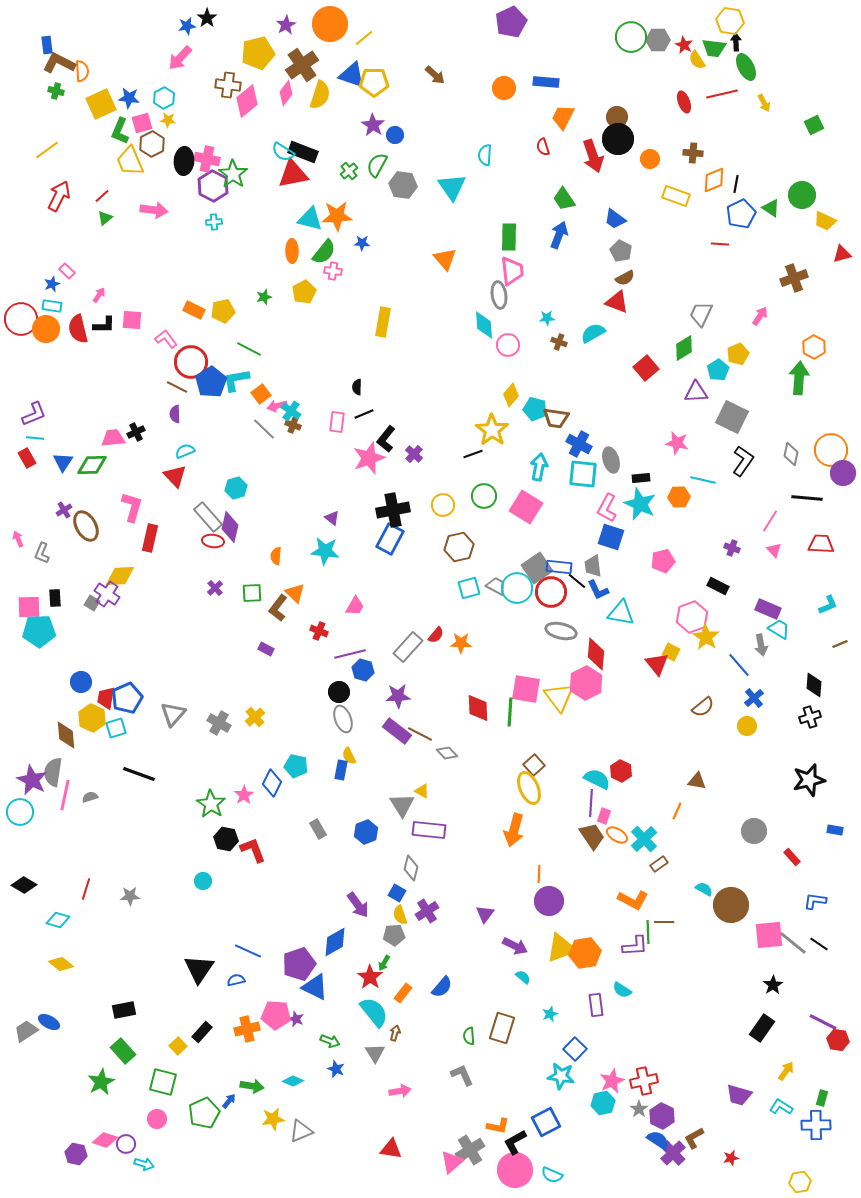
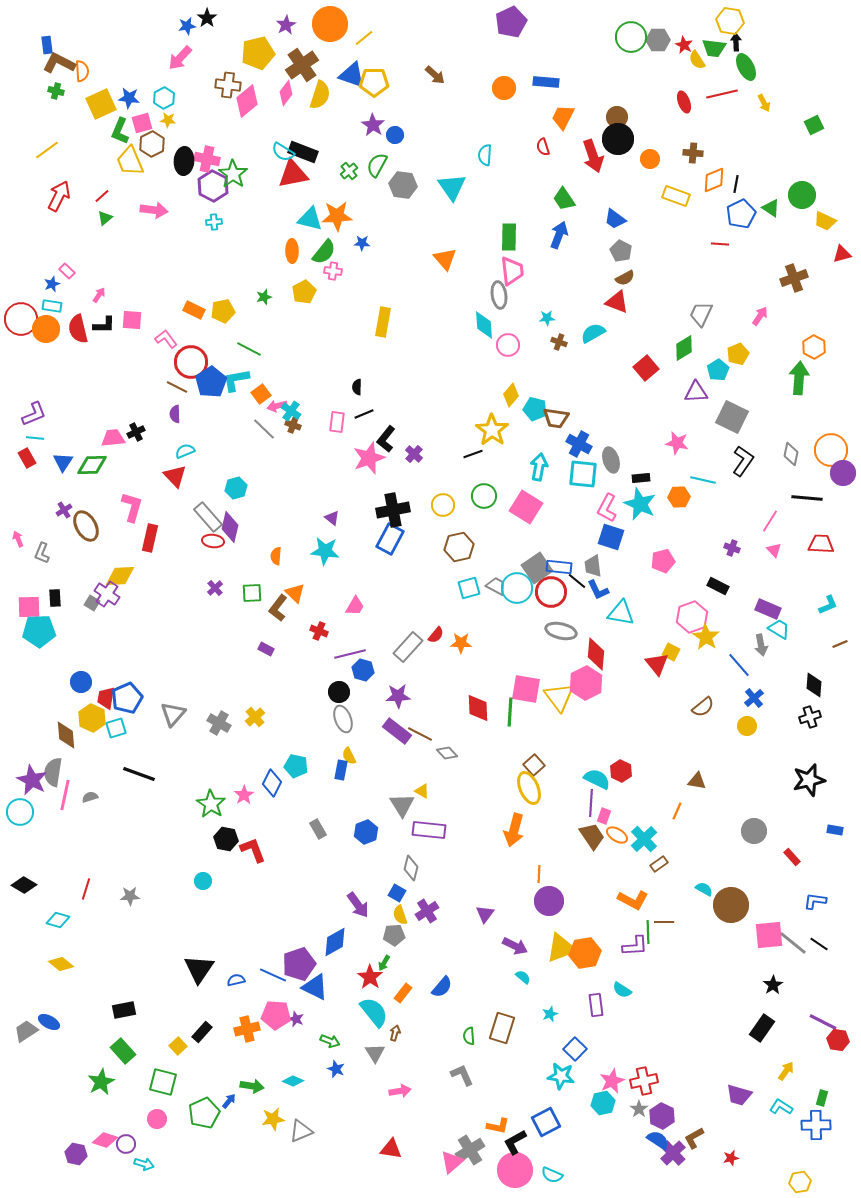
blue line at (248, 951): moved 25 px right, 24 px down
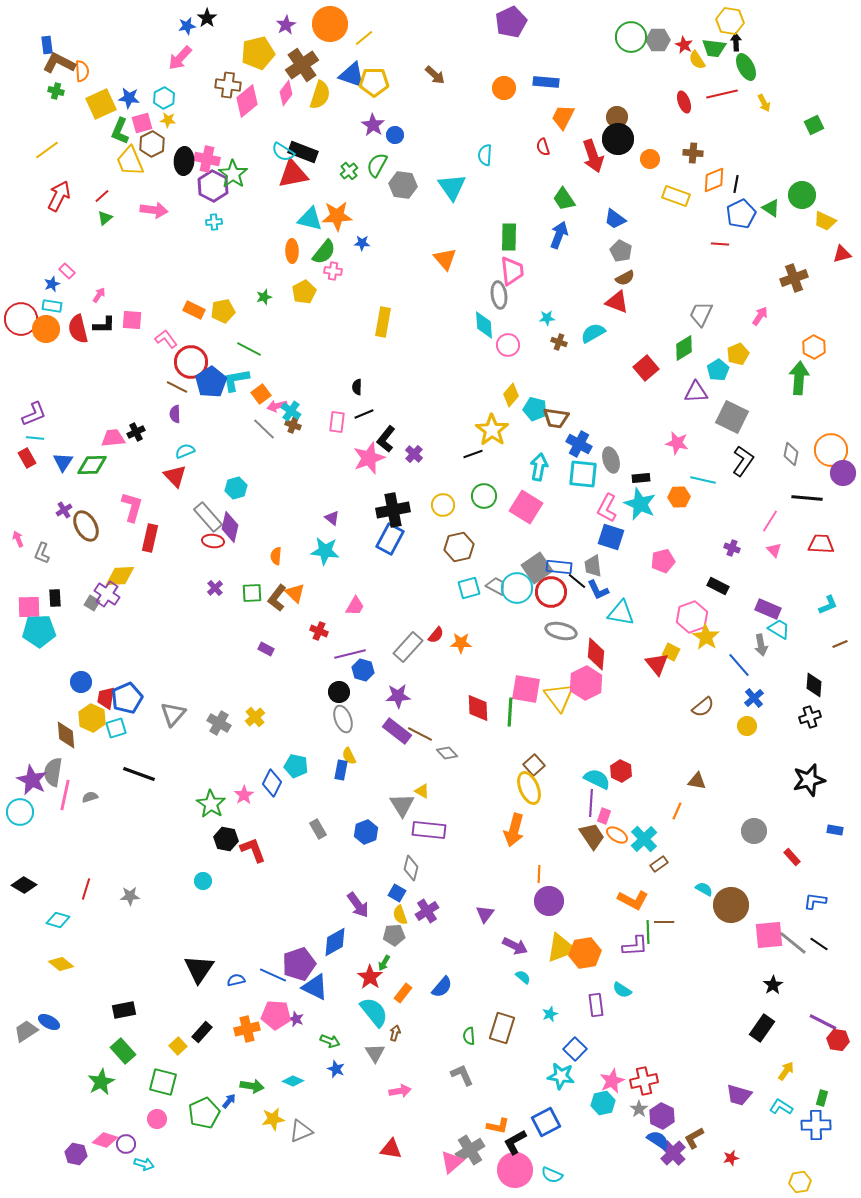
brown L-shape at (278, 608): moved 1 px left, 10 px up
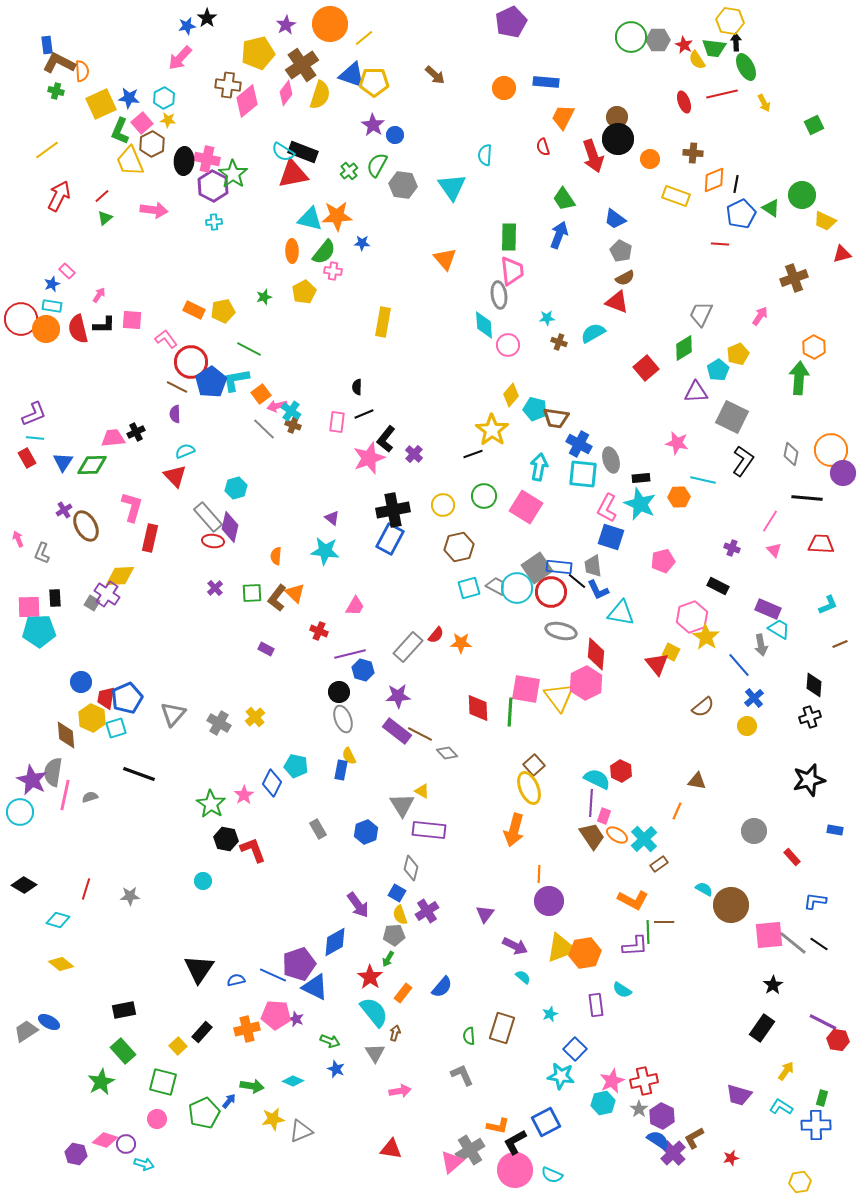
pink square at (142, 123): rotated 25 degrees counterclockwise
green arrow at (384, 963): moved 4 px right, 4 px up
